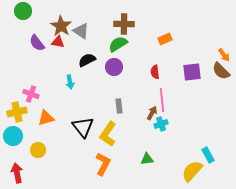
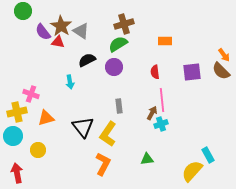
brown cross: rotated 18 degrees counterclockwise
orange rectangle: moved 2 px down; rotated 24 degrees clockwise
purple semicircle: moved 6 px right, 11 px up
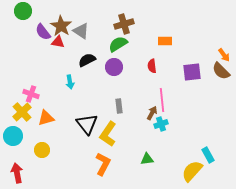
red semicircle: moved 3 px left, 6 px up
yellow cross: moved 5 px right; rotated 30 degrees counterclockwise
black triangle: moved 4 px right, 3 px up
yellow circle: moved 4 px right
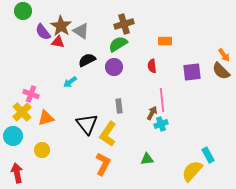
cyan arrow: rotated 64 degrees clockwise
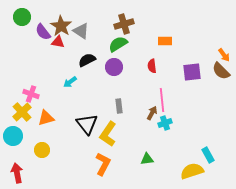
green circle: moved 1 px left, 6 px down
cyan cross: moved 4 px right, 1 px up
yellow semicircle: rotated 30 degrees clockwise
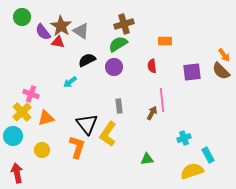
cyan cross: moved 19 px right, 15 px down
orange L-shape: moved 26 px left, 17 px up; rotated 10 degrees counterclockwise
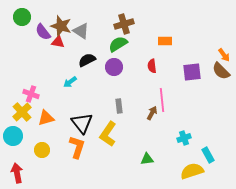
brown star: rotated 15 degrees counterclockwise
black triangle: moved 5 px left, 1 px up
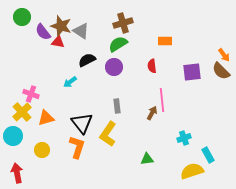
brown cross: moved 1 px left, 1 px up
gray rectangle: moved 2 px left
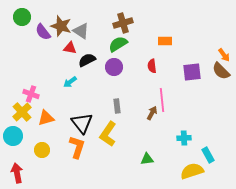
red triangle: moved 12 px right, 6 px down
cyan cross: rotated 16 degrees clockwise
